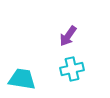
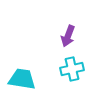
purple arrow: rotated 15 degrees counterclockwise
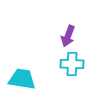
cyan cross: moved 5 px up; rotated 15 degrees clockwise
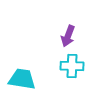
cyan cross: moved 2 px down
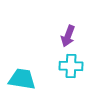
cyan cross: moved 1 px left
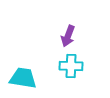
cyan trapezoid: moved 1 px right, 1 px up
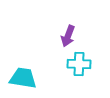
cyan cross: moved 8 px right, 2 px up
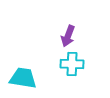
cyan cross: moved 7 px left
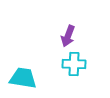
cyan cross: moved 2 px right
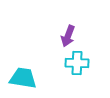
cyan cross: moved 3 px right, 1 px up
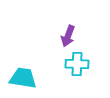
cyan cross: moved 1 px down
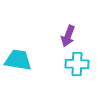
cyan trapezoid: moved 5 px left, 18 px up
